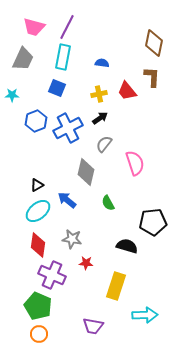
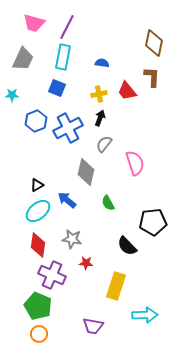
pink trapezoid: moved 4 px up
black arrow: rotated 35 degrees counterclockwise
black semicircle: rotated 150 degrees counterclockwise
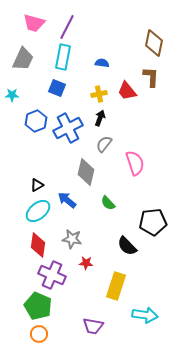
brown L-shape: moved 1 px left
green semicircle: rotated 14 degrees counterclockwise
cyan arrow: rotated 10 degrees clockwise
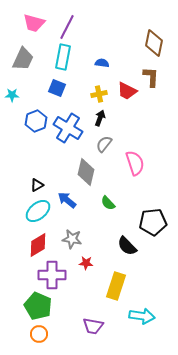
red trapezoid: rotated 25 degrees counterclockwise
blue cross: rotated 32 degrees counterclockwise
red diamond: rotated 50 degrees clockwise
purple cross: rotated 24 degrees counterclockwise
cyan arrow: moved 3 px left, 1 px down
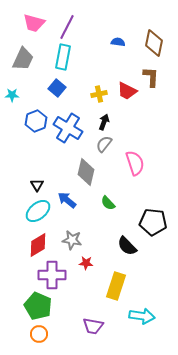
blue semicircle: moved 16 px right, 21 px up
blue square: rotated 18 degrees clockwise
black arrow: moved 4 px right, 4 px down
black triangle: rotated 32 degrees counterclockwise
black pentagon: rotated 12 degrees clockwise
gray star: moved 1 px down
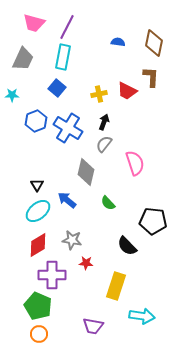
black pentagon: moved 1 px up
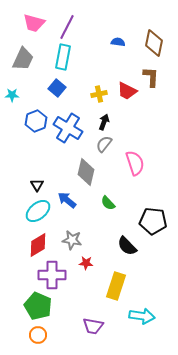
orange circle: moved 1 px left, 1 px down
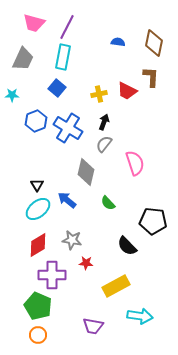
cyan ellipse: moved 2 px up
yellow rectangle: rotated 44 degrees clockwise
cyan arrow: moved 2 px left
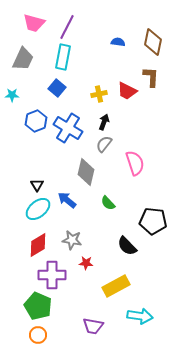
brown diamond: moved 1 px left, 1 px up
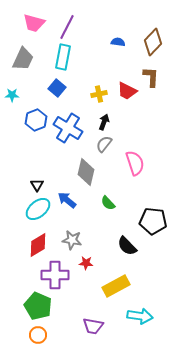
brown diamond: rotated 32 degrees clockwise
blue hexagon: moved 1 px up
purple cross: moved 3 px right
